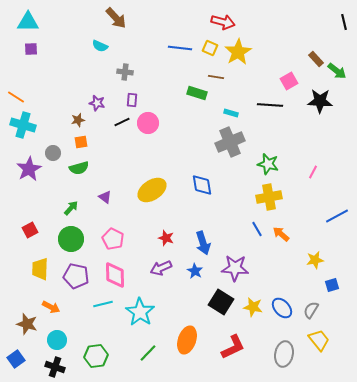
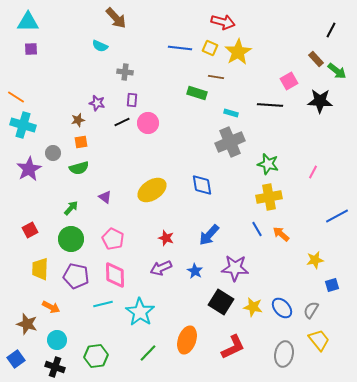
black line at (344, 22): moved 13 px left, 8 px down; rotated 42 degrees clockwise
blue arrow at (203, 243): moved 6 px right, 8 px up; rotated 60 degrees clockwise
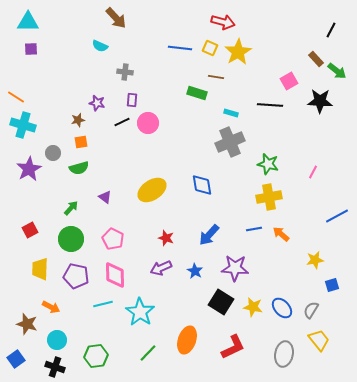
blue line at (257, 229): moved 3 px left; rotated 70 degrees counterclockwise
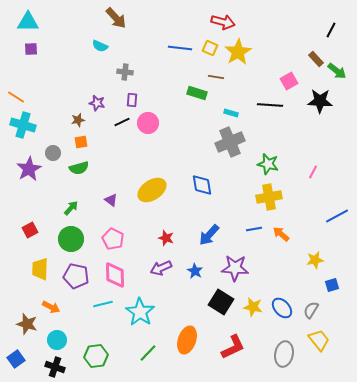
purple triangle at (105, 197): moved 6 px right, 3 px down
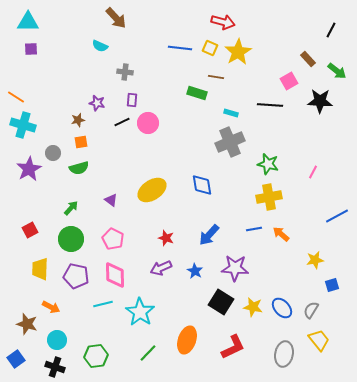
brown rectangle at (316, 59): moved 8 px left
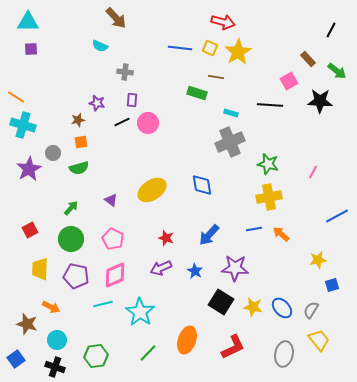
yellow star at (315, 260): moved 3 px right
pink diamond at (115, 275): rotated 68 degrees clockwise
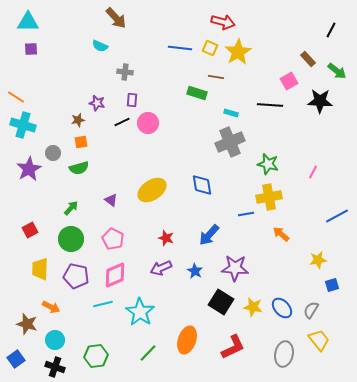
blue line at (254, 229): moved 8 px left, 15 px up
cyan circle at (57, 340): moved 2 px left
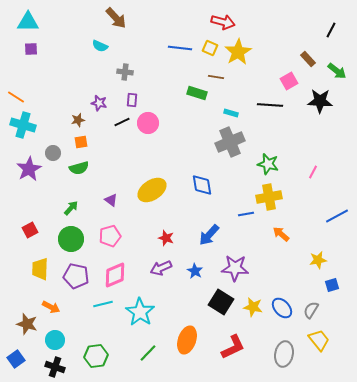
purple star at (97, 103): moved 2 px right
pink pentagon at (113, 239): moved 3 px left, 3 px up; rotated 30 degrees clockwise
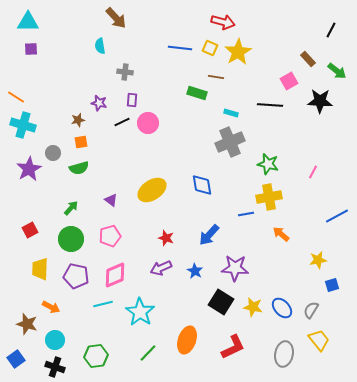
cyan semicircle at (100, 46): rotated 56 degrees clockwise
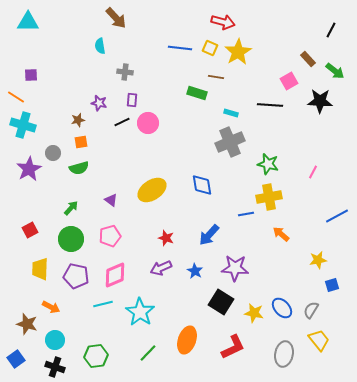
purple square at (31, 49): moved 26 px down
green arrow at (337, 71): moved 2 px left
yellow star at (253, 307): moved 1 px right, 6 px down
